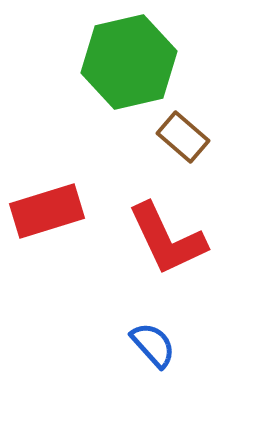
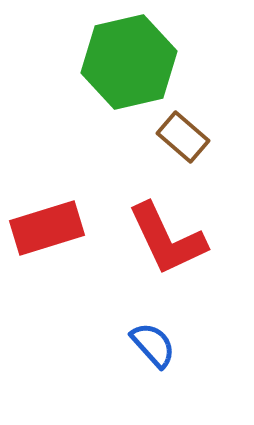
red rectangle: moved 17 px down
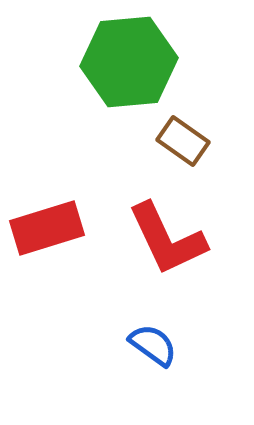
green hexagon: rotated 8 degrees clockwise
brown rectangle: moved 4 px down; rotated 6 degrees counterclockwise
blue semicircle: rotated 12 degrees counterclockwise
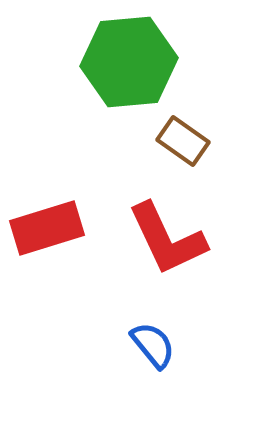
blue semicircle: rotated 15 degrees clockwise
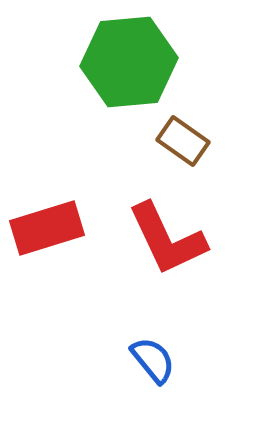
blue semicircle: moved 15 px down
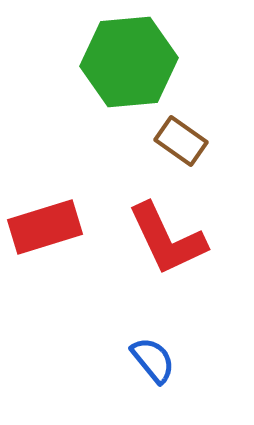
brown rectangle: moved 2 px left
red rectangle: moved 2 px left, 1 px up
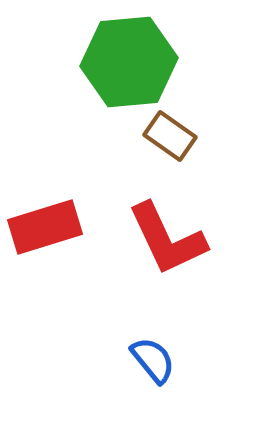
brown rectangle: moved 11 px left, 5 px up
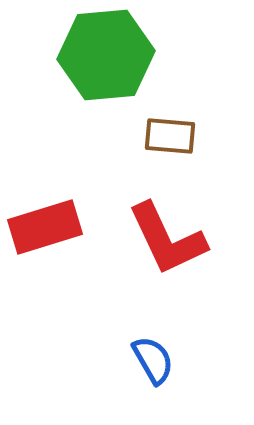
green hexagon: moved 23 px left, 7 px up
brown rectangle: rotated 30 degrees counterclockwise
blue semicircle: rotated 9 degrees clockwise
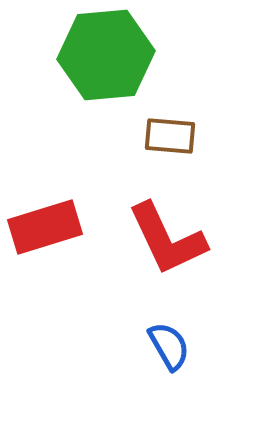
blue semicircle: moved 16 px right, 14 px up
